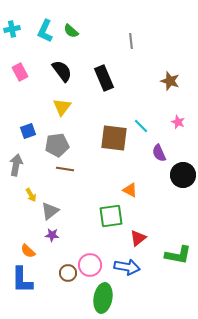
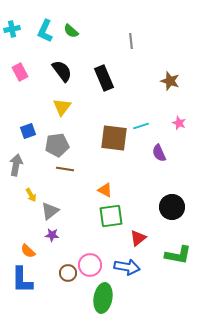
pink star: moved 1 px right, 1 px down
cyan line: rotated 63 degrees counterclockwise
black circle: moved 11 px left, 32 px down
orange triangle: moved 25 px left
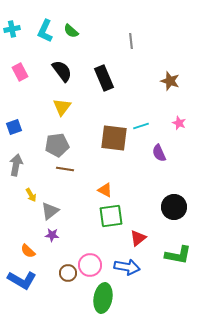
blue square: moved 14 px left, 4 px up
black circle: moved 2 px right
blue L-shape: rotated 60 degrees counterclockwise
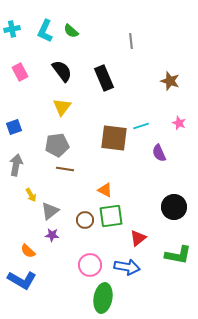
brown circle: moved 17 px right, 53 px up
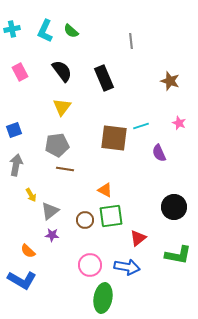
blue square: moved 3 px down
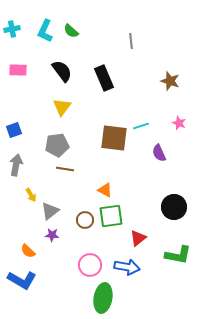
pink rectangle: moved 2 px left, 2 px up; rotated 60 degrees counterclockwise
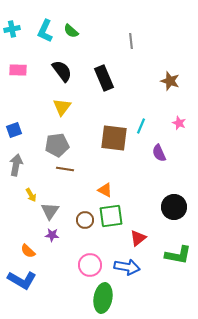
cyan line: rotated 49 degrees counterclockwise
gray triangle: rotated 18 degrees counterclockwise
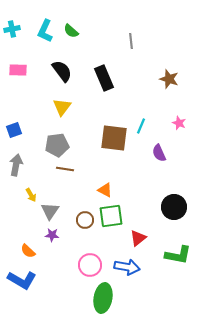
brown star: moved 1 px left, 2 px up
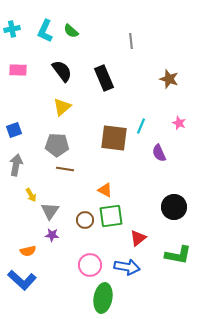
yellow triangle: rotated 12 degrees clockwise
gray pentagon: rotated 10 degrees clockwise
orange semicircle: rotated 56 degrees counterclockwise
blue L-shape: rotated 12 degrees clockwise
